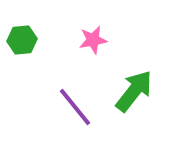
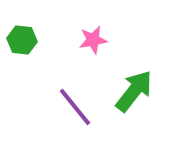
green hexagon: rotated 12 degrees clockwise
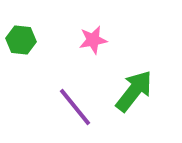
green hexagon: moved 1 px left
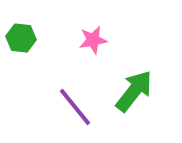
green hexagon: moved 2 px up
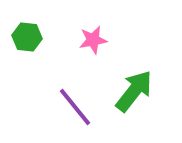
green hexagon: moved 6 px right, 1 px up
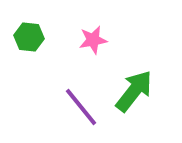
green hexagon: moved 2 px right
purple line: moved 6 px right
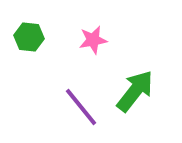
green arrow: moved 1 px right
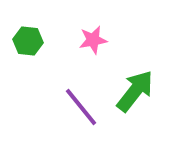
green hexagon: moved 1 px left, 4 px down
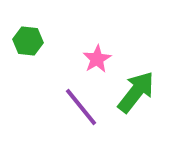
pink star: moved 4 px right, 19 px down; rotated 20 degrees counterclockwise
green arrow: moved 1 px right, 1 px down
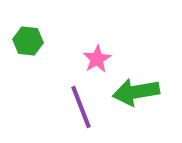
green arrow: rotated 138 degrees counterclockwise
purple line: rotated 18 degrees clockwise
